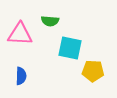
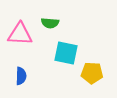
green semicircle: moved 2 px down
cyan square: moved 4 px left, 5 px down
yellow pentagon: moved 1 px left, 2 px down
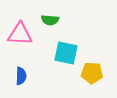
green semicircle: moved 3 px up
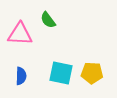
green semicircle: moved 2 px left; rotated 48 degrees clockwise
cyan square: moved 5 px left, 20 px down
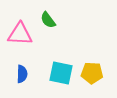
blue semicircle: moved 1 px right, 2 px up
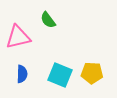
pink triangle: moved 2 px left, 3 px down; rotated 16 degrees counterclockwise
cyan square: moved 1 px left, 2 px down; rotated 10 degrees clockwise
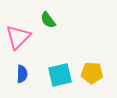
pink triangle: rotated 32 degrees counterclockwise
cyan square: rotated 35 degrees counterclockwise
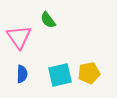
pink triangle: moved 1 px right; rotated 20 degrees counterclockwise
yellow pentagon: moved 3 px left; rotated 15 degrees counterclockwise
